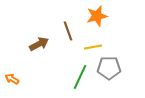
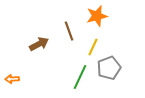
brown line: moved 1 px right
yellow line: rotated 54 degrees counterclockwise
gray pentagon: rotated 20 degrees counterclockwise
orange arrow: rotated 32 degrees counterclockwise
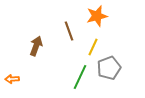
brown arrow: moved 3 px left, 2 px down; rotated 42 degrees counterclockwise
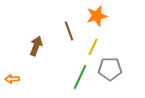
gray pentagon: moved 1 px right, 1 px down; rotated 20 degrees clockwise
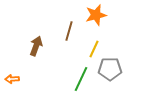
orange star: moved 1 px left, 1 px up
brown line: rotated 36 degrees clockwise
yellow line: moved 1 px right, 2 px down
green line: moved 1 px right, 2 px down
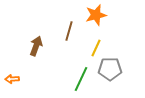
yellow line: moved 2 px right, 1 px up
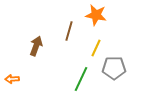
orange star: rotated 25 degrees clockwise
gray pentagon: moved 4 px right, 1 px up
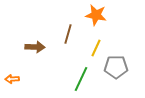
brown line: moved 1 px left, 3 px down
brown arrow: moved 1 px left, 1 px down; rotated 72 degrees clockwise
gray pentagon: moved 2 px right, 1 px up
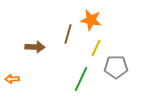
orange star: moved 5 px left, 5 px down
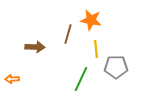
yellow line: moved 1 px down; rotated 30 degrees counterclockwise
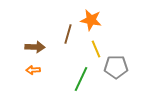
yellow line: rotated 18 degrees counterclockwise
orange arrow: moved 21 px right, 9 px up
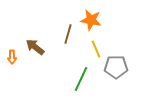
brown arrow: rotated 144 degrees counterclockwise
orange arrow: moved 21 px left, 13 px up; rotated 88 degrees counterclockwise
